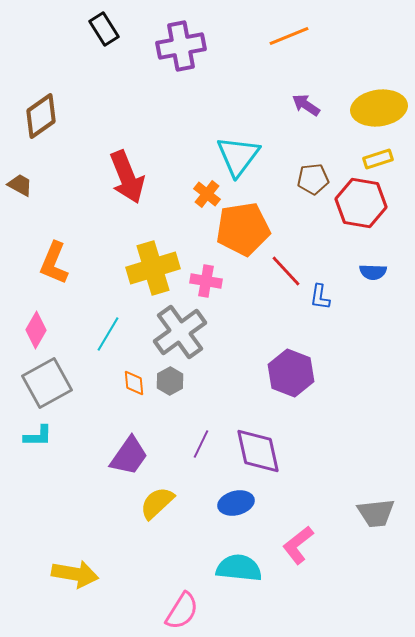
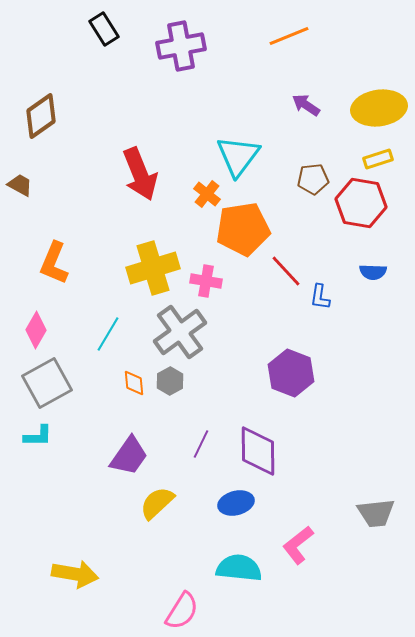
red arrow: moved 13 px right, 3 px up
purple diamond: rotated 12 degrees clockwise
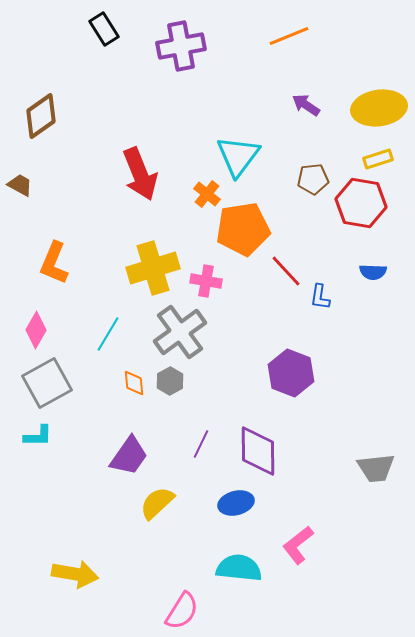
gray trapezoid: moved 45 px up
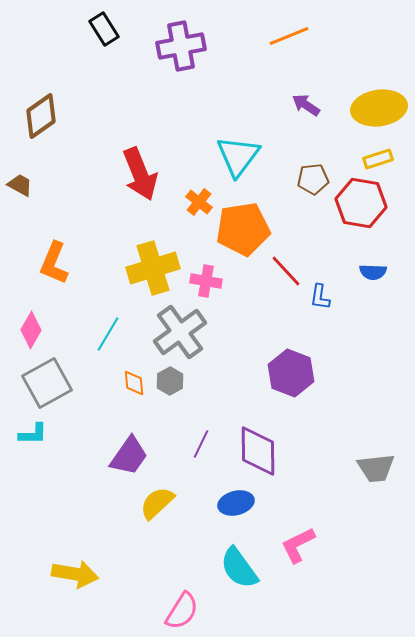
orange cross: moved 8 px left, 8 px down
pink diamond: moved 5 px left
cyan L-shape: moved 5 px left, 2 px up
pink L-shape: rotated 12 degrees clockwise
cyan semicircle: rotated 132 degrees counterclockwise
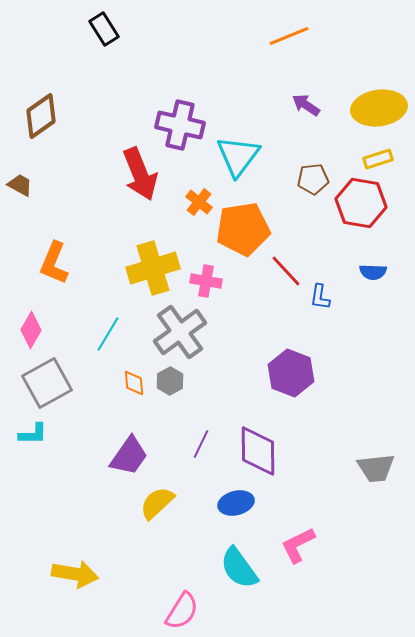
purple cross: moved 1 px left, 79 px down; rotated 24 degrees clockwise
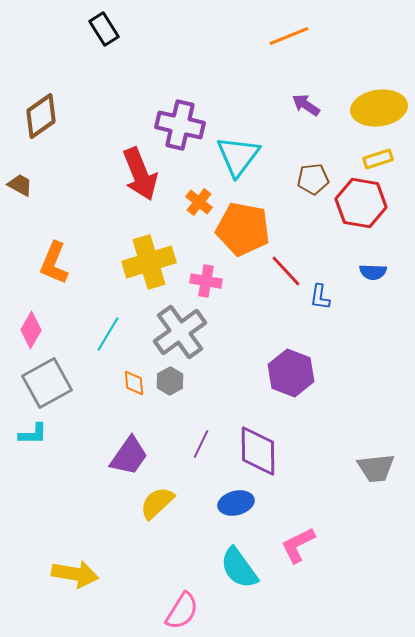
orange pentagon: rotated 20 degrees clockwise
yellow cross: moved 4 px left, 6 px up
